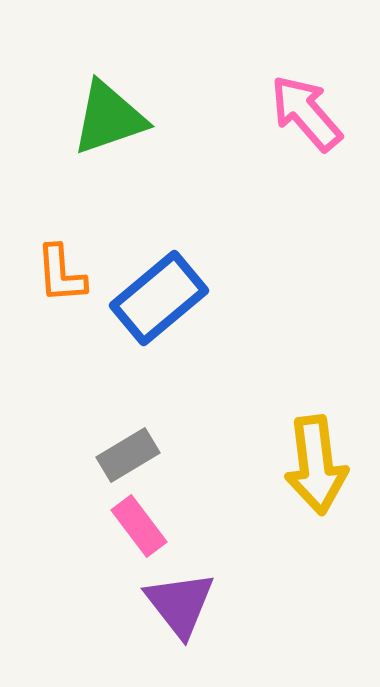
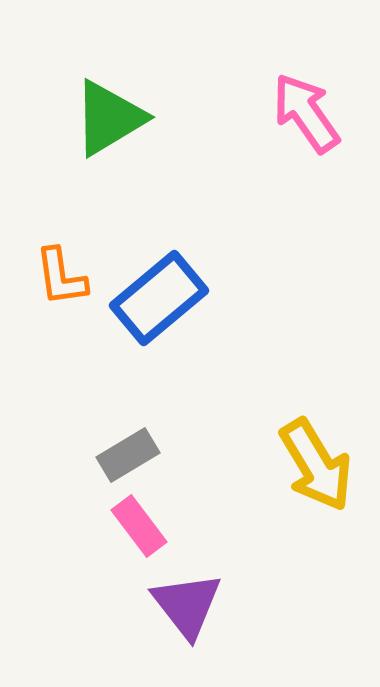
pink arrow: rotated 6 degrees clockwise
green triangle: rotated 12 degrees counterclockwise
orange L-shape: moved 3 px down; rotated 4 degrees counterclockwise
yellow arrow: rotated 24 degrees counterclockwise
purple triangle: moved 7 px right, 1 px down
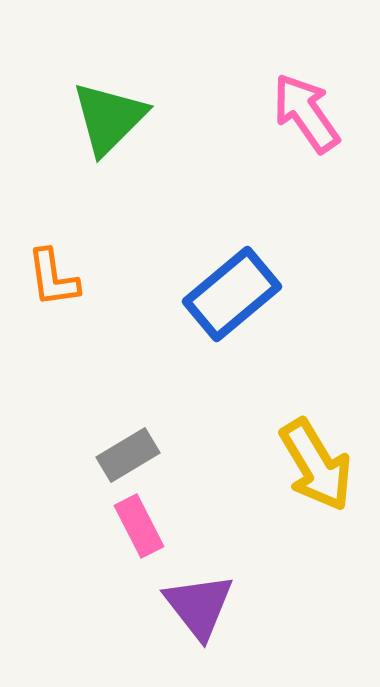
green triangle: rotated 14 degrees counterclockwise
orange L-shape: moved 8 px left, 1 px down
blue rectangle: moved 73 px right, 4 px up
pink rectangle: rotated 10 degrees clockwise
purple triangle: moved 12 px right, 1 px down
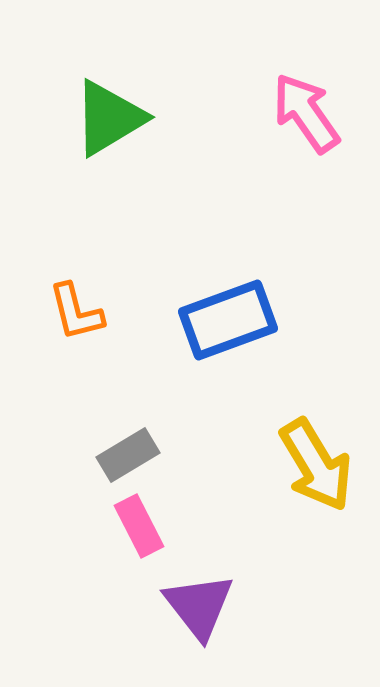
green triangle: rotated 14 degrees clockwise
orange L-shape: moved 23 px right, 34 px down; rotated 6 degrees counterclockwise
blue rectangle: moved 4 px left, 26 px down; rotated 20 degrees clockwise
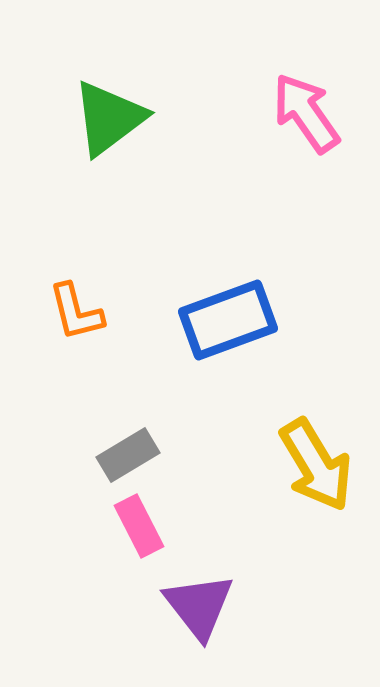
green triangle: rotated 6 degrees counterclockwise
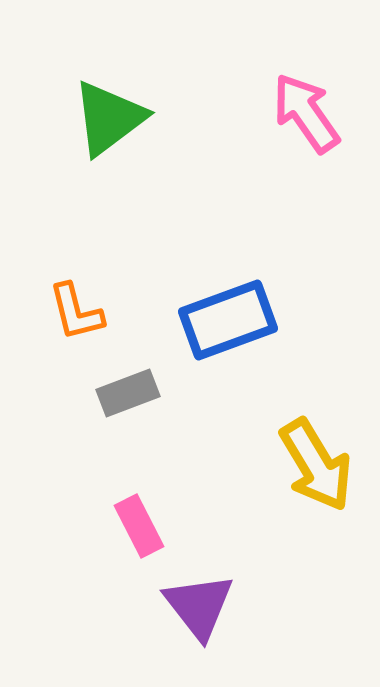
gray rectangle: moved 62 px up; rotated 10 degrees clockwise
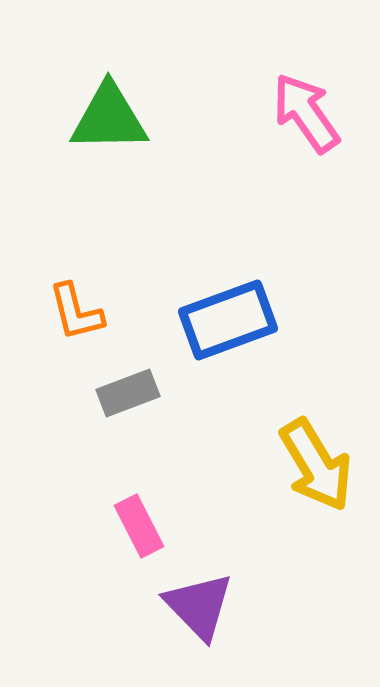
green triangle: rotated 36 degrees clockwise
purple triangle: rotated 6 degrees counterclockwise
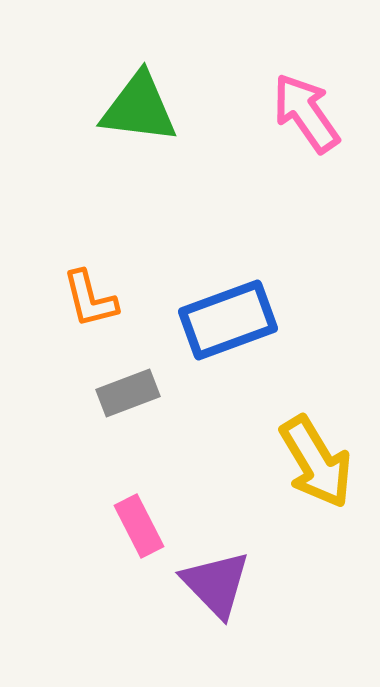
green triangle: moved 30 px right, 10 px up; rotated 8 degrees clockwise
orange L-shape: moved 14 px right, 13 px up
yellow arrow: moved 3 px up
purple triangle: moved 17 px right, 22 px up
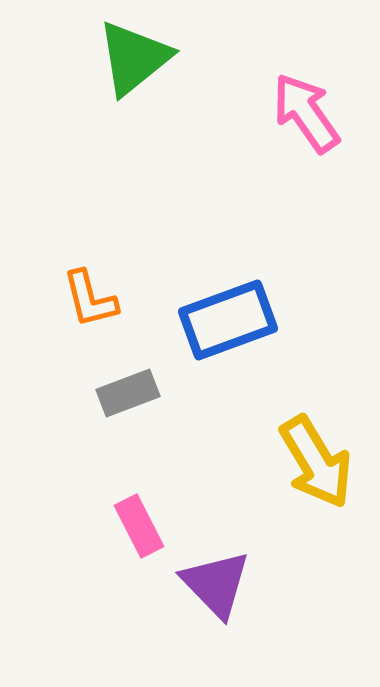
green triangle: moved 5 px left, 50 px up; rotated 46 degrees counterclockwise
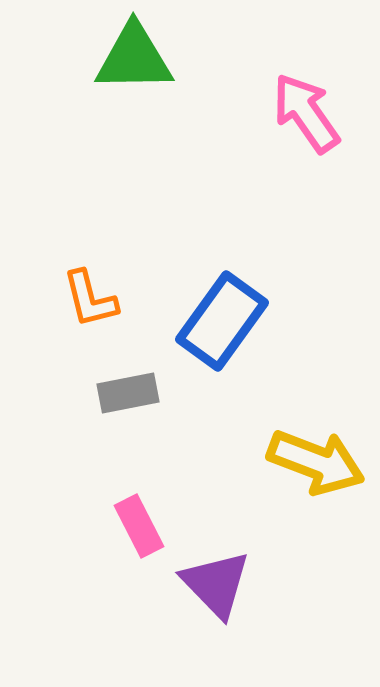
green triangle: rotated 38 degrees clockwise
blue rectangle: moved 6 px left, 1 px down; rotated 34 degrees counterclockwise
gray rectangle: rotated 10 degrees clockwise
yellow arrow: rotated 38 degrees counterclockwise
